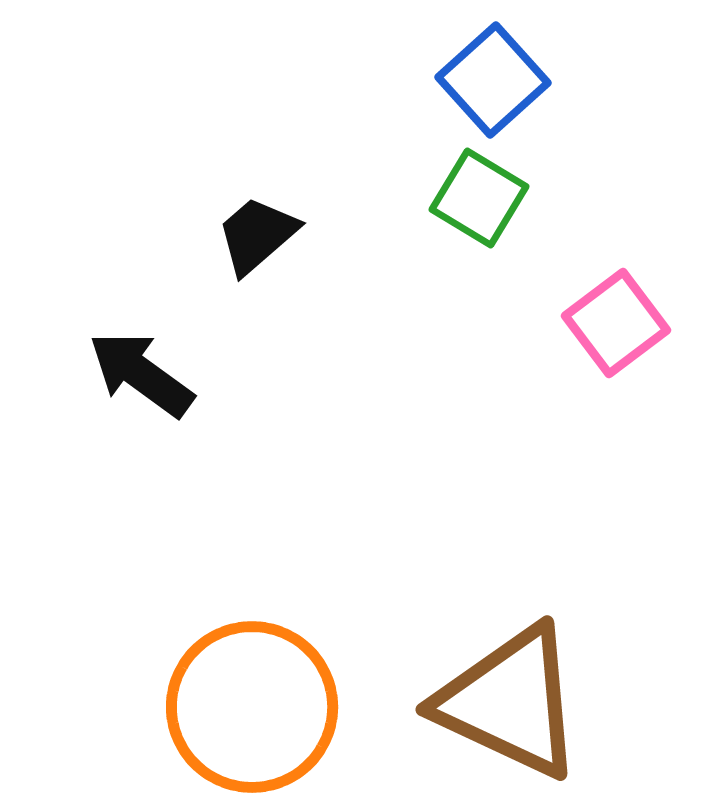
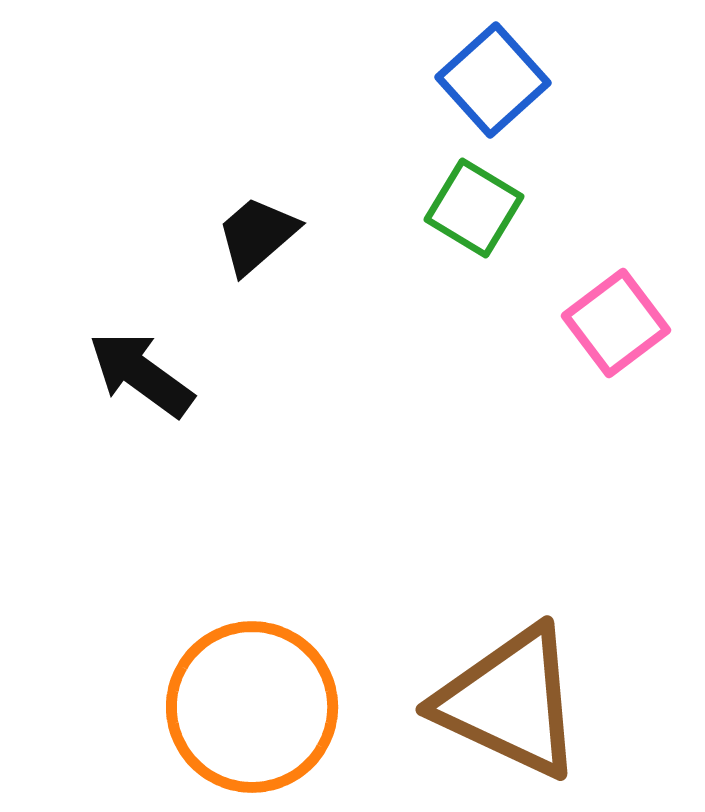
green square: moved 5 px left, 10 px down
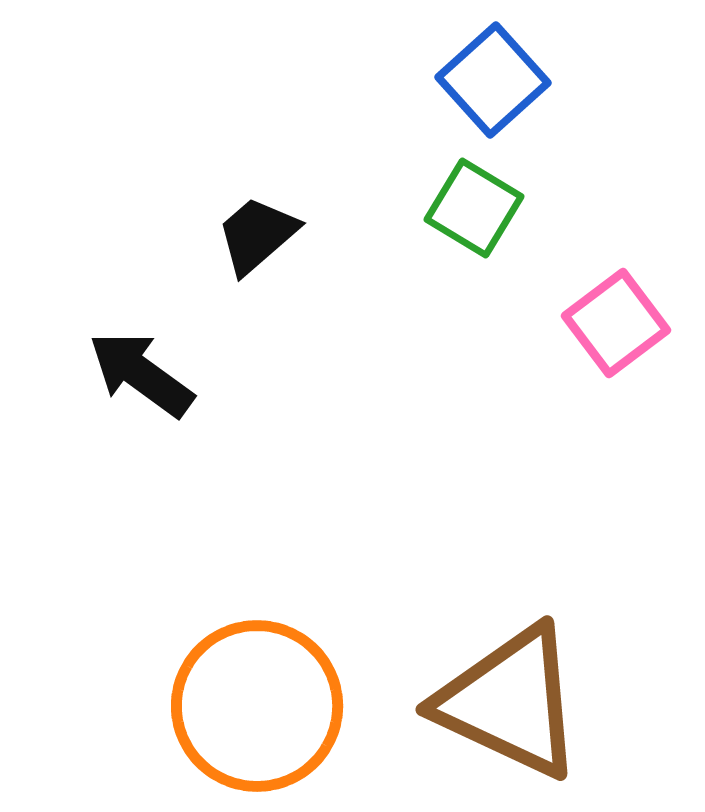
orange circle: moved 5 px right, 1 px up
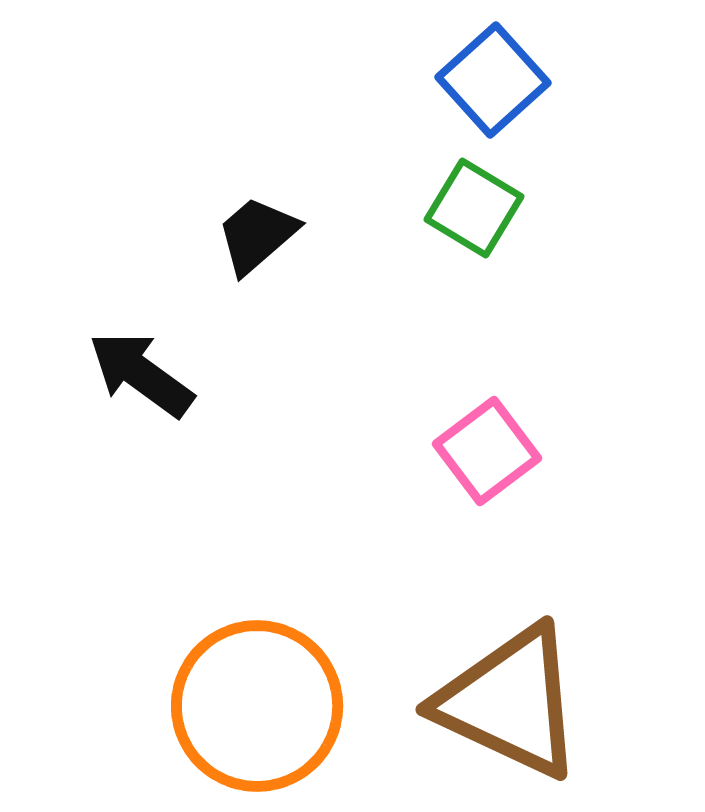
pink square: moved 129 px left, 128 px down
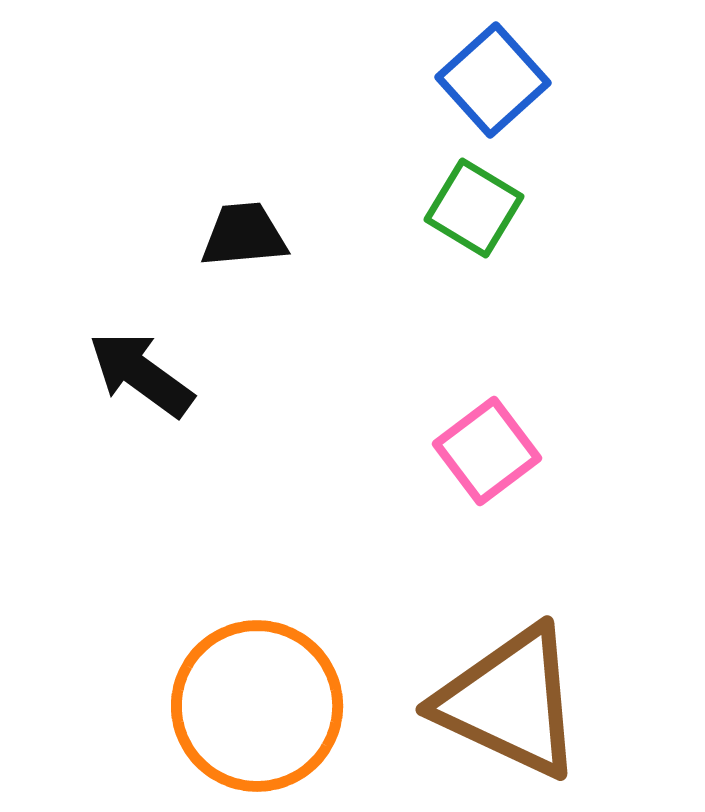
black trapezoid: moved 13 px left; rotated 36 degrees clockwise
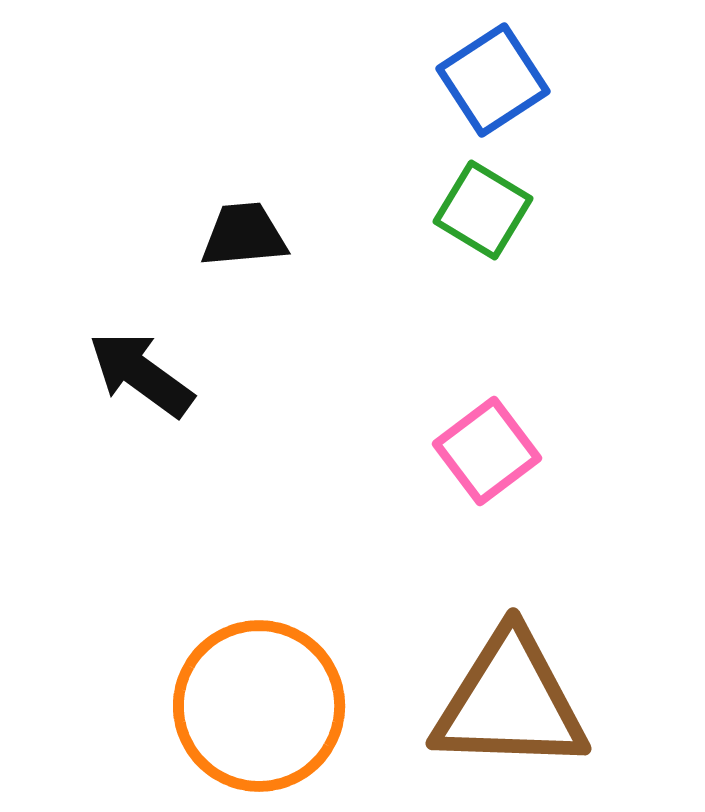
blue square: rotated 9 degrees clockwise
green square: moved 9 px right, 2 px down
brown triangle: rotated 23 degrees counterclockwise
orange circle: moved 2 px right
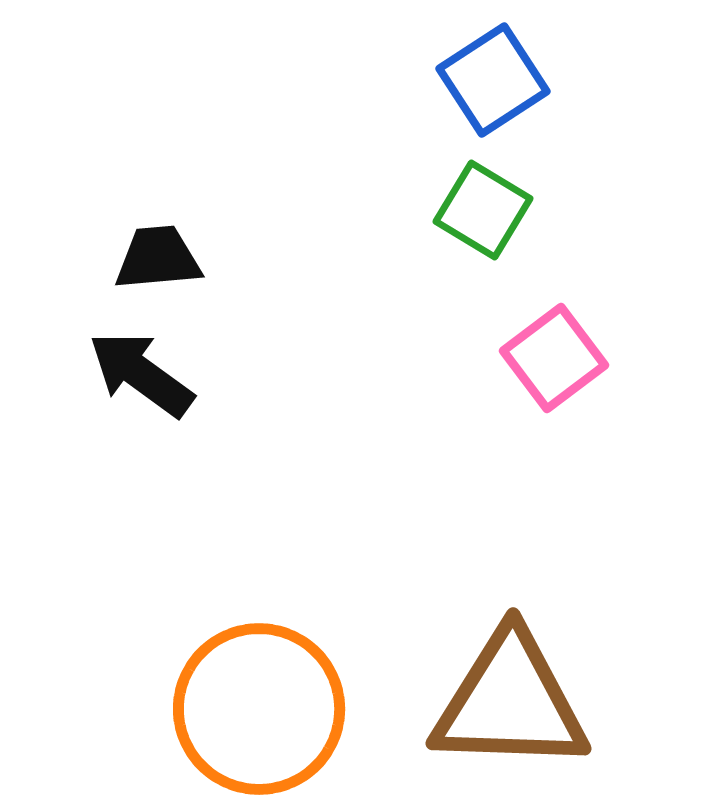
black trapezoid: moved 86 px left, 23 px down
pink square: moved 67 px right, 93 px up
orange circle: moved 3 px down
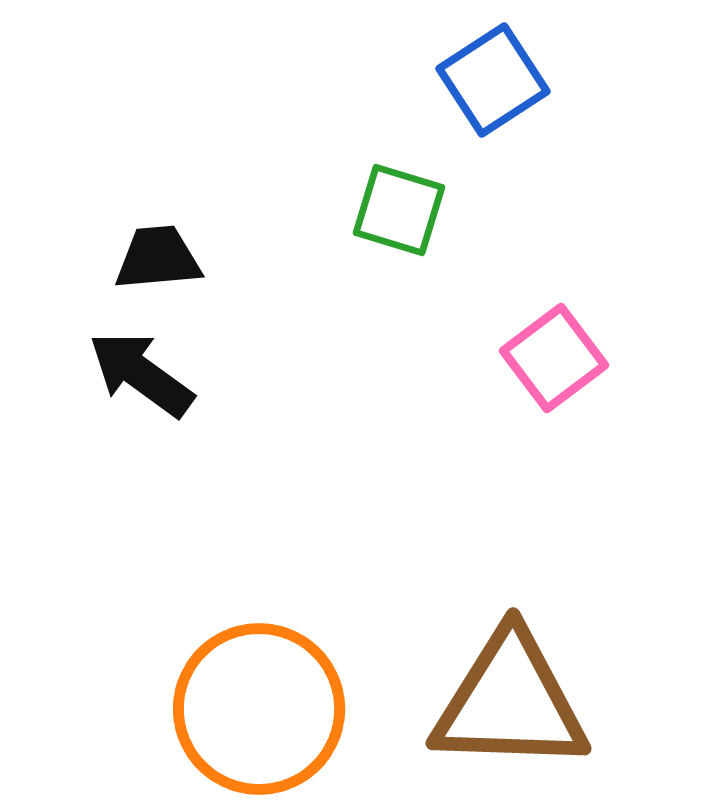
green square: moved 84 px left; rotated 14 degrees counterclockwise
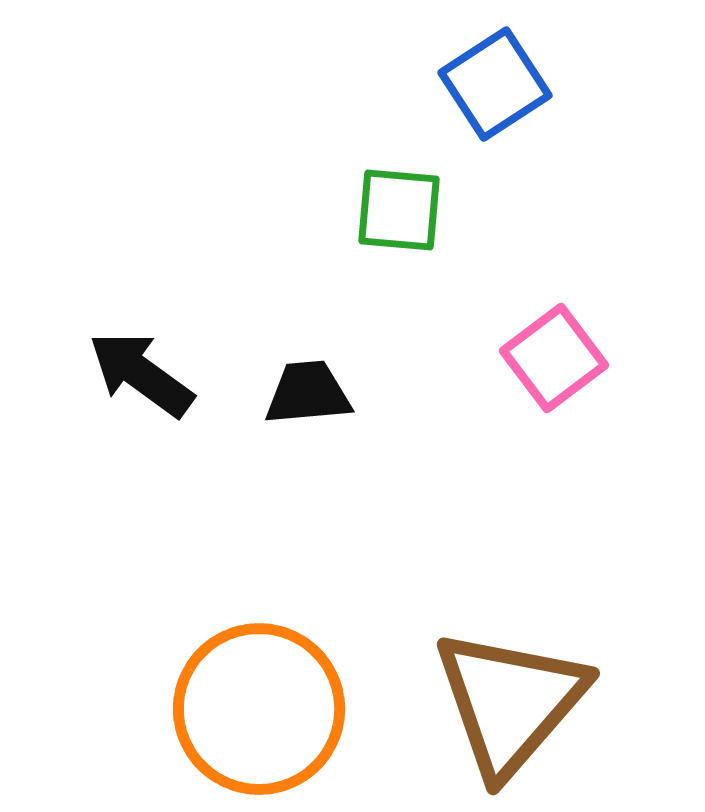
blue square: moved 2 px right, 4 px down
green square: rotated 12 degrees counterclockwise
black trapezoid: moved 150 px right, 135 px down
brown triangle: rotated 51 degrees counterclockwise
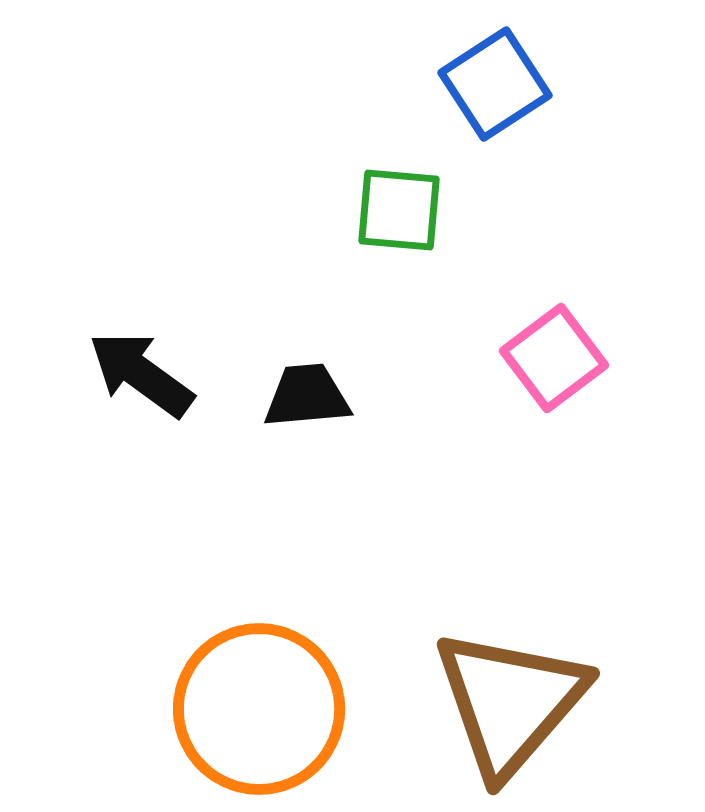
black trapezoid: moved 1 px left, 3 px down
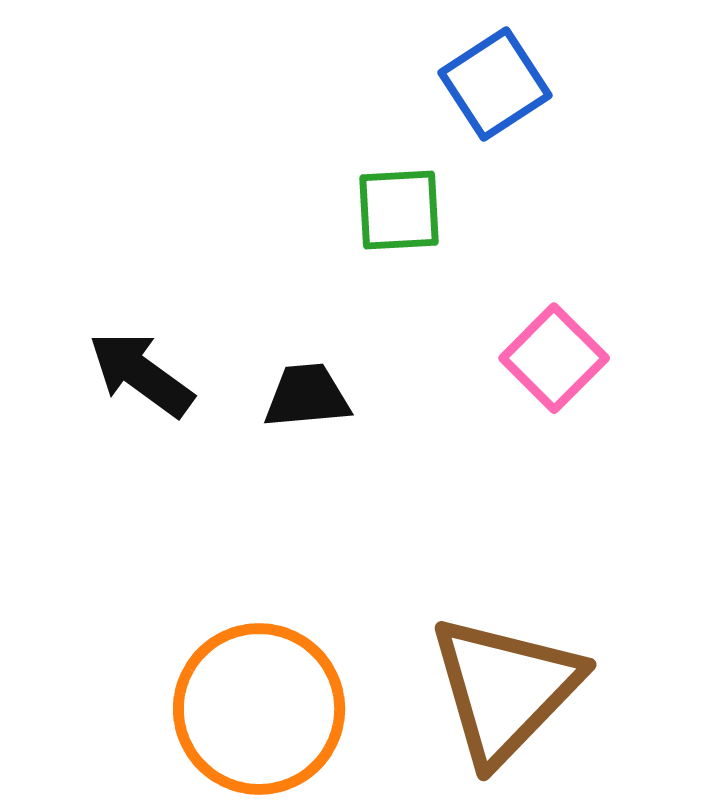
green square: rotated 8 degrees counterclockwise
pink square: rotated 8 degrees counterclockwise
brown triangle: moved 5 px left, 13 px up; rotated 3 degrees clockwise
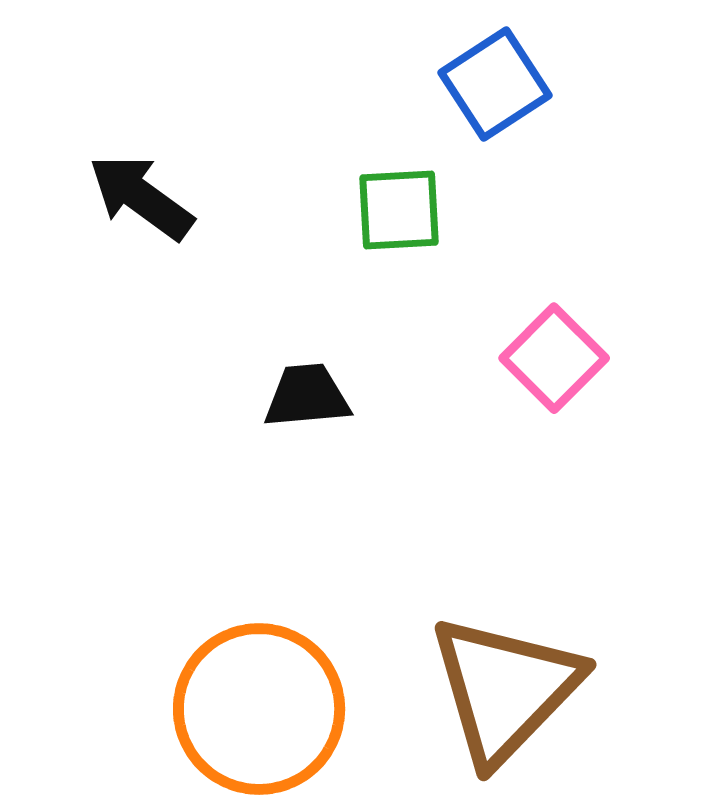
black arrow: moved 177 px up
